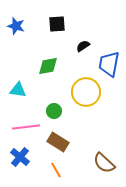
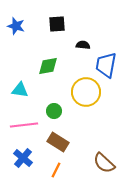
black semicircle: moved 1 px up; rotated 40 degrees clockwise
blue trapezoid: moved 3 px left, 1 px down
cyan triangle: moved 2 px right
pink line: moved 2 px left, 2 px up
blue cross: moved 3 px right, 1 px down
orange line: rotated 56 degrees clockwise
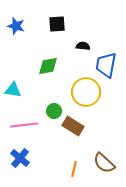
black semicircle: moved 1 px down
cyan triangle: moved 7 px left
brown rectangle: moved 15 px right, 16 px up
blue cross: moved 3 px left
orange line: moved 18 px right, 1 px up; rotated 14 degrees counterclockwise
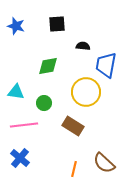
cyan triangle: moved 3 px right, 2 px down
green circle: moved 10 px left, 8 px up
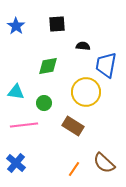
blue star: rotated 18 degrees clockwise
blue cross: moved 4 px left, 5 px down
orange line: rotated 21 degrees clockwise
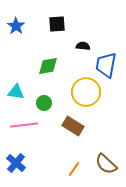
brown semicircle: moved 2 px right, 1 px down
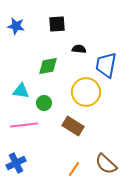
blue star: rotated 24 degrees counterclockwise
black semicircle: moved 4 px left, 3 px down
cyan triangle: moved 5 px right, 1 px up
blue cross: rotated 24 degrees clockwise
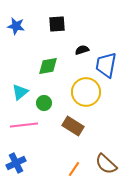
black semicircle: moved 3 px right, 1 px down; rotated 24 degrees counterclockwise
cyan triangle: moved 1 px left, 1 px down; rotated 48 degrees counterclockwise
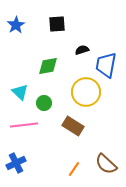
blue star: moved 1 px up; rotated 30 degrees clockwise
cyan triangle: rotated 36 degrees counterclockwise
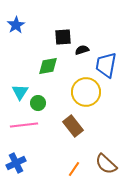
black square: moved 6 px right, 13 px down
cyan triangle: rotated 18 degrees clockwise
green circle: moved 6 px left
brown rectangle: rotated 20 degrees clockwise
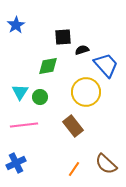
blue trapezoid: rotated 128 degrees clockwise
green circle: moved 2 px right, 6 px up
